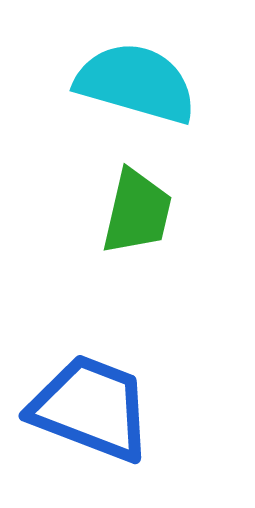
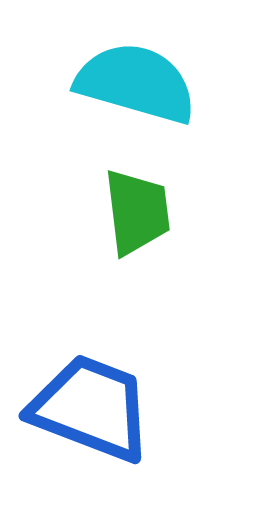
green trapezoid: rotated 20 degrees counterclockwise
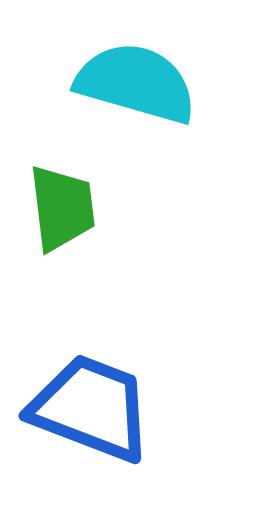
green trapezoid: moved 75 px left, 4 px up
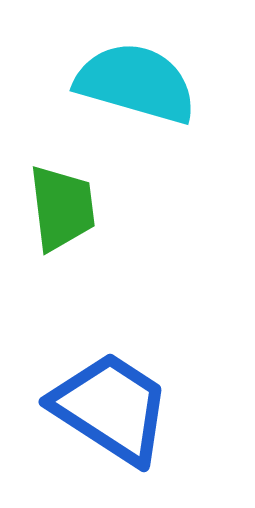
blue trapezoid: moved 20 px right; rotated 12 degrees clockwise
